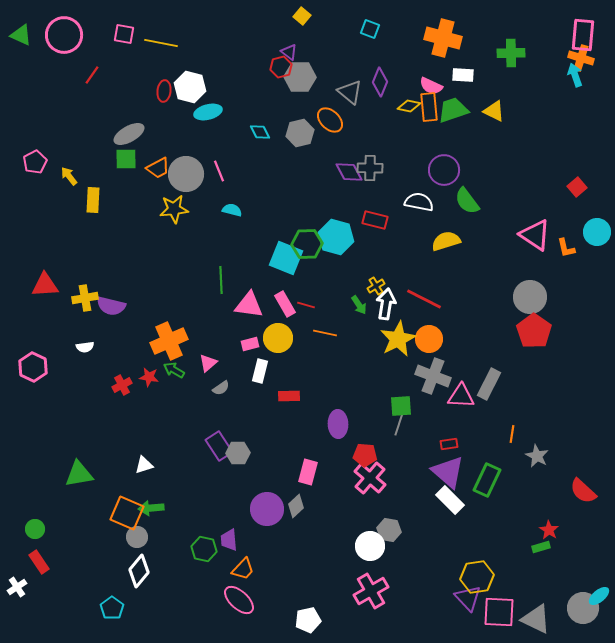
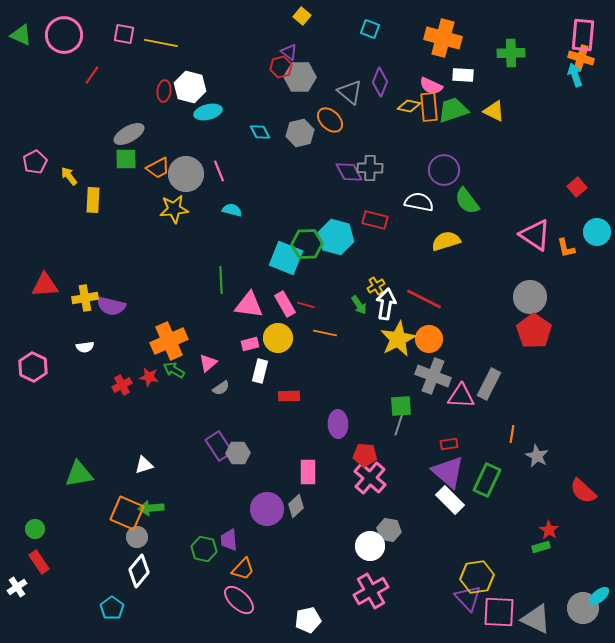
pink rectangle at (308, 472): rotated 15 degrees counterclockwise
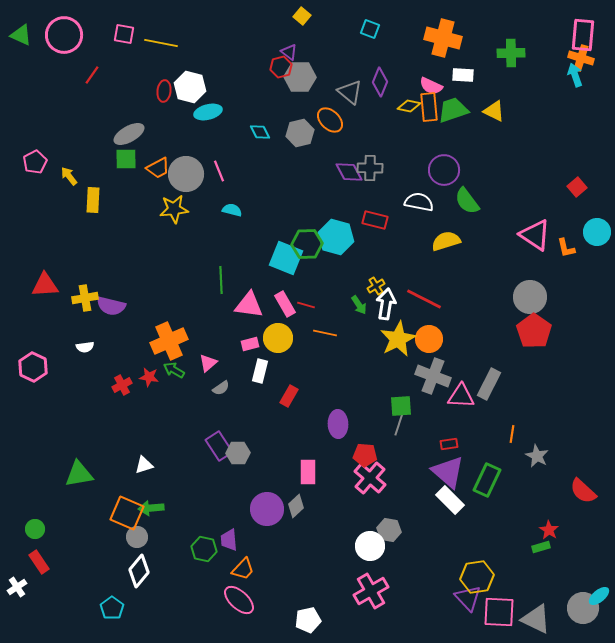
red rectangle at (289, 396): rotated 60 degrees counterclockwise
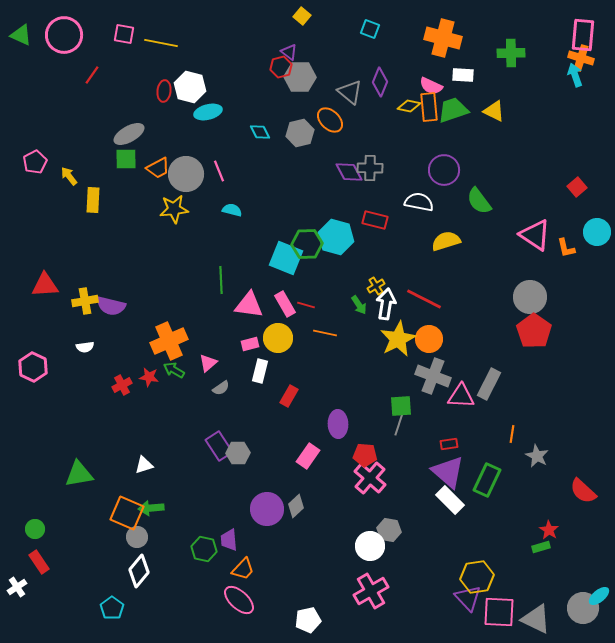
green semicircle at (467, 201): moved 12 px right
yellow cross at (85, 298): moved 3 px down
pink rectangle at (308, 472): moved 16 px up; rotated 35 degrees clockwise
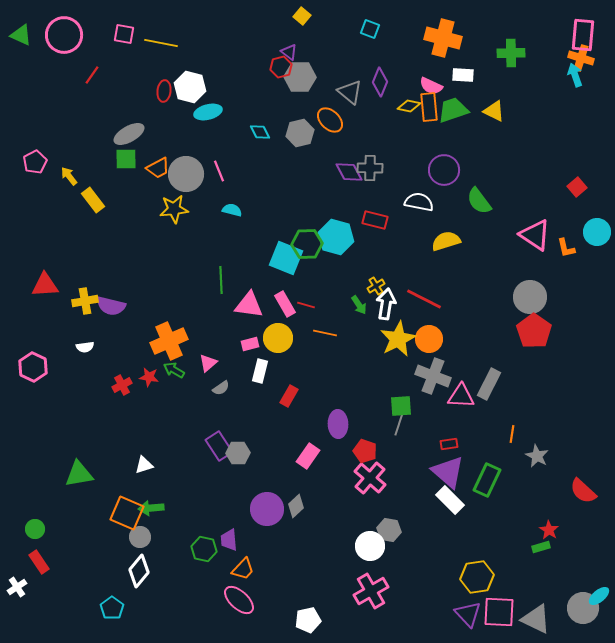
yellow rectangle at (93, 200): rotated 40 degrees counterclockwise
red pentagon at (365, 455): moved 4 px up; rotated 15 degrees clockwise
gray circle at (137, 537): moved 3 px right
purple triangle at (468, 598): moved 16 px down
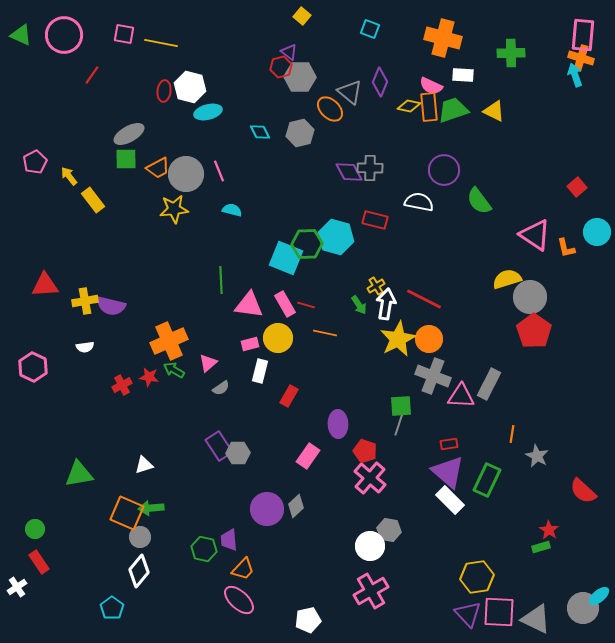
orange ellipse at (330, 120): moved 11 px up
yellow semicircle at (446, 241): moved 61 px right, 38 px down
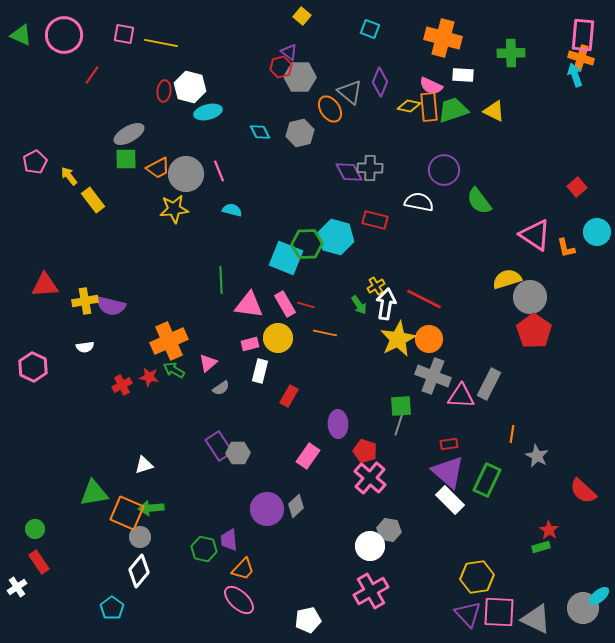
orange ellipse at (330, 109): rotated 12 degrees clockwise
green triangle at (79, 474): moved 15 px right, 19 px down
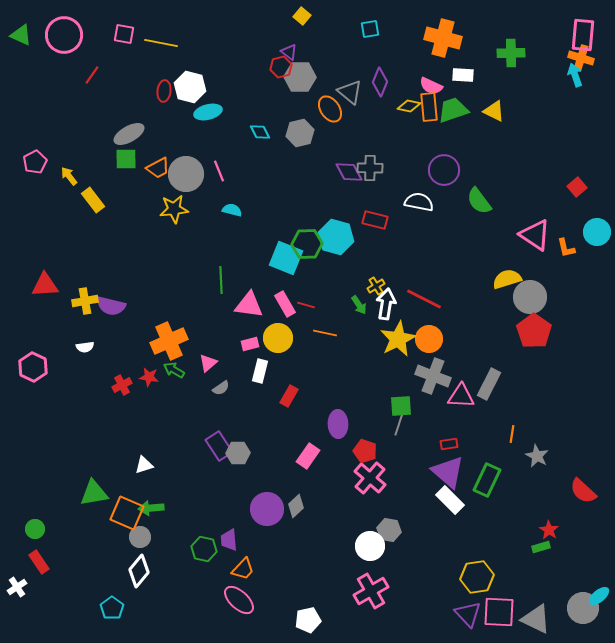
cyan square at (370, 29): rotated 30 degrees counterclockwise
